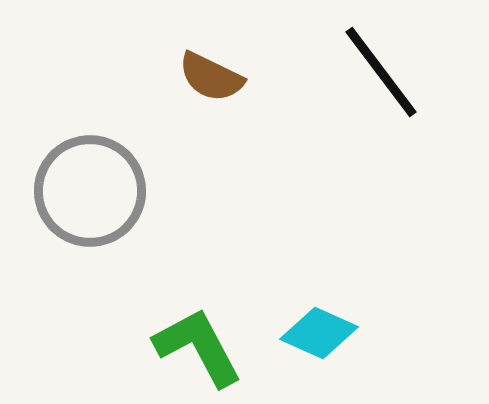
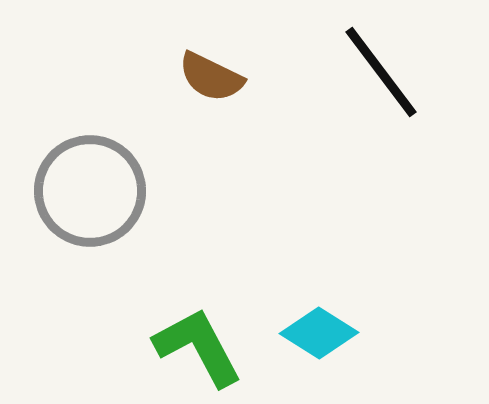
cyan diamond: rotated 8 degrees clockwise
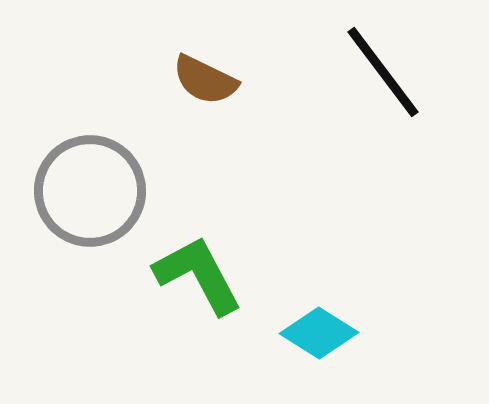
black line: moved 2 px right
brown semicircle: moved 6 px left, 3 px down
green L-shape: moved 72 px up
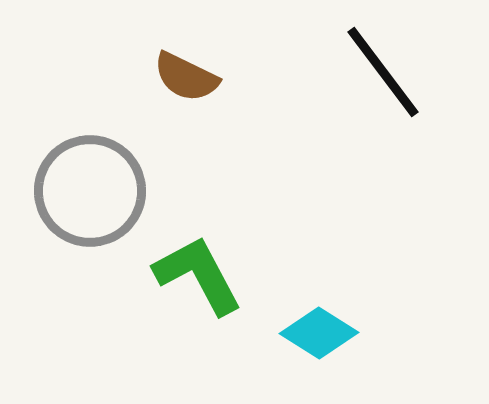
brown semicircle: moved 19 px left, 3 px up
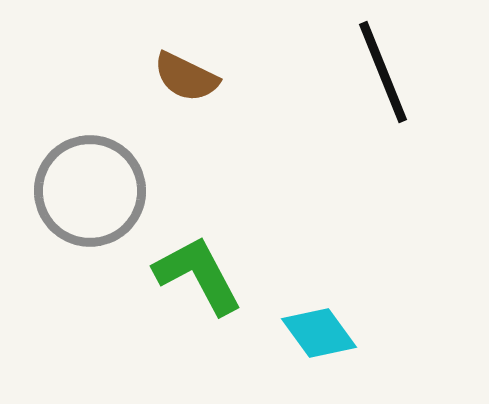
black line: rotated 15 degrees clockwise
cyan diamond: rotated 22 degrees clockwise
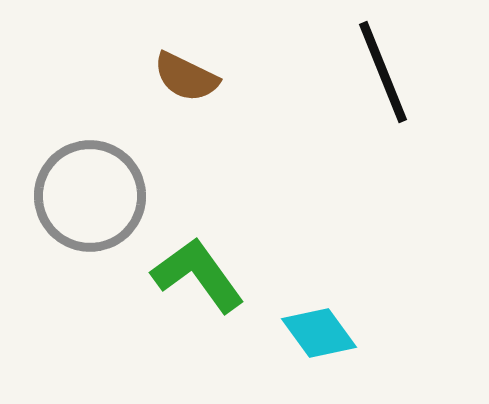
gray circle: moved 5 px down
green L-shape: rotated 8 degrees counterclockwise
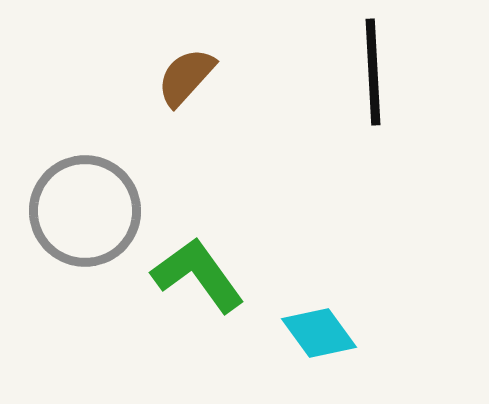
black line: moved 10 px left; rotated 19 degrees clockwise
brown semicircle: rotated 106 degrees clockwise
gray circle: moved 5 px left, 15 px down
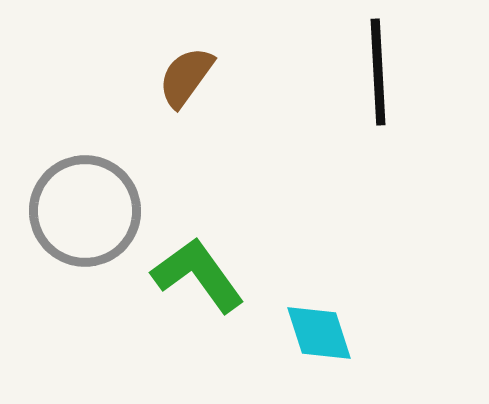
black line: moved 5 px right
brown semicircle: rotated 6 degrees counterclockwise
cyan diamond: rotated 18 degrees clockwise
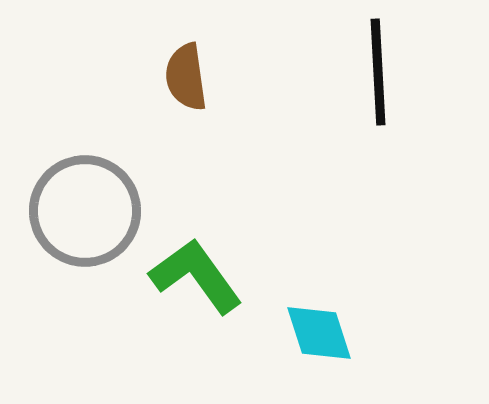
brown semicircle: rotated 44 degrees counterclockwise
green L-shape: moved 2 px left, 1 px down
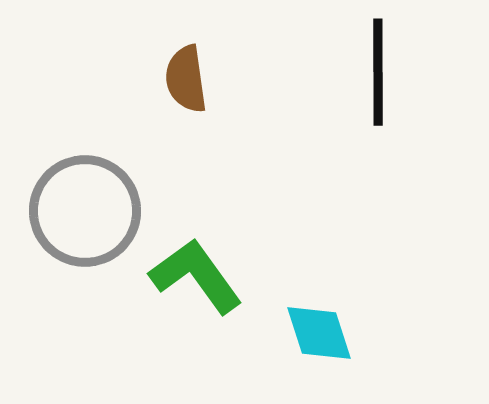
black line: rotated 3 degrees clockwise
brown semicircle: moved 2 px down
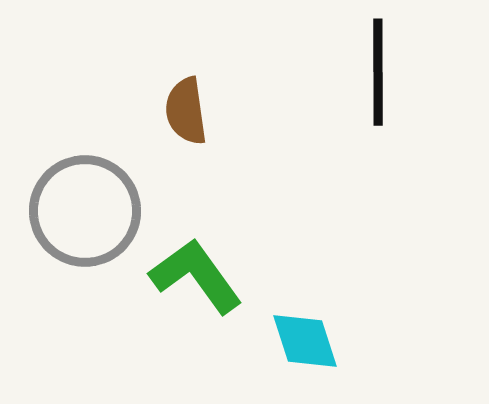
brown semicircle: moved 32 px down
cyan diamond: moved 14 px left, 8 px down
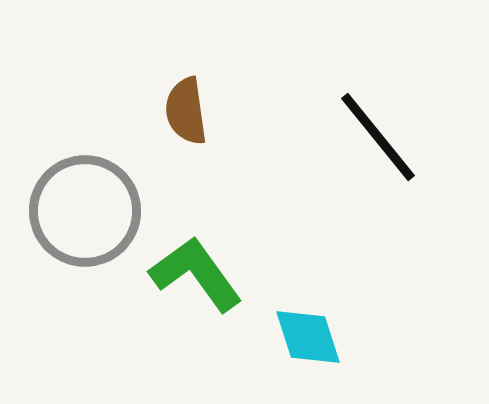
black line: moved 65 px down; rotated 39 degrees counterclockwise
green L-shape: moved 2 px up
cyan diamond: moved 3 px right, 4 px up
